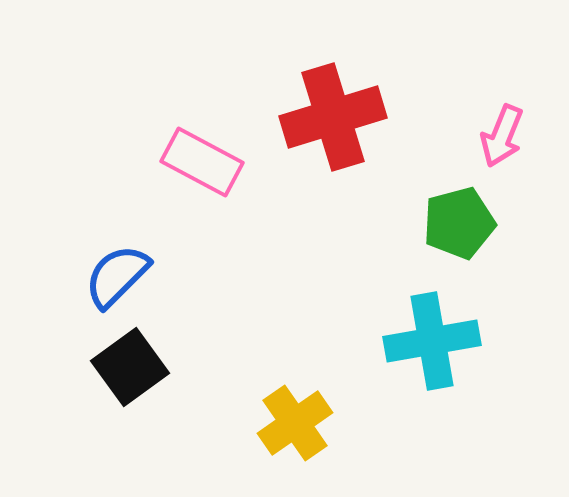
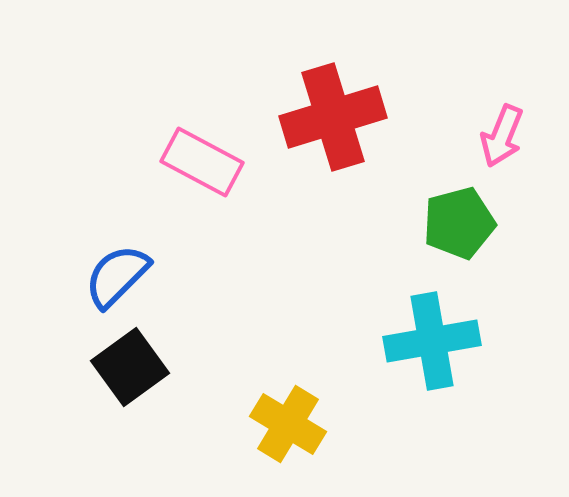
yellow cross: moved 7 px left, 1 px down; rotated 24 degrees counterclockwise
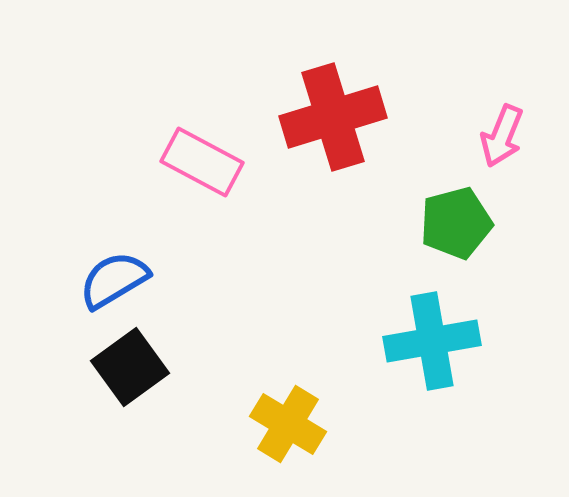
green pentagon: moved 3 px left
blue semicircle: moved 3 px left, 4 px down; rotated 14 degrees clockwise
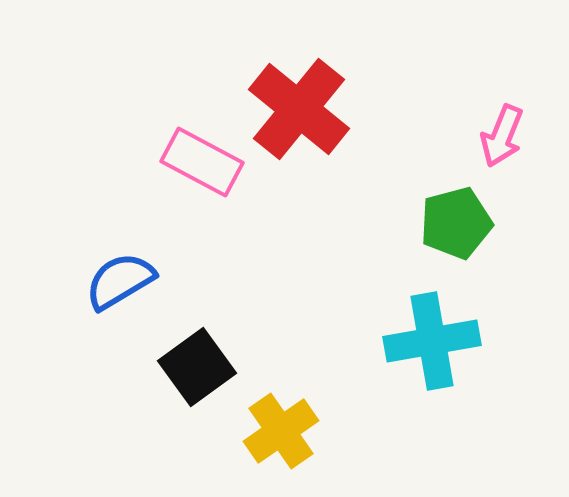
red cross: moved 34 px left, 8 px up; rotated 34 degrees counterclockwise
blue semicircle: moved 6 px right, 1 px down
black square: moved 67 px right
yellow cross: moved 7 px left, 7 px down; rotated 24 degrees clockwise
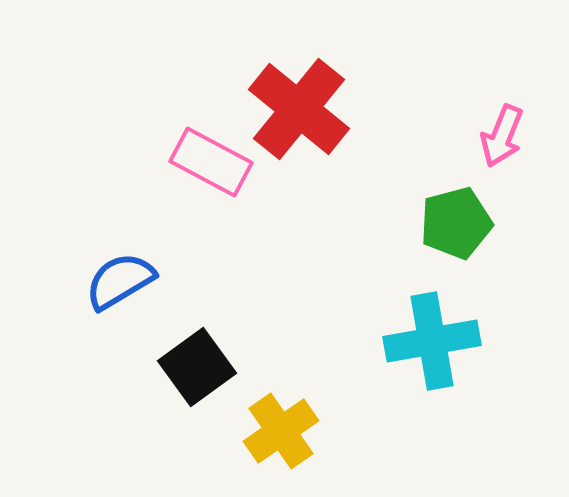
pink rectangle: moved 9 px right
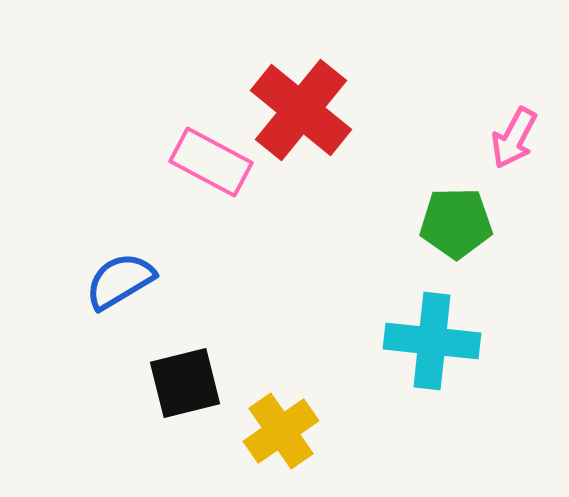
red cross: moved 2 px right, 1 px down
pink arrow: moved 12 px right, 2 px down; rotated 6 degrees clockwise
green pentagon: rotated 14 degrees clockwise
cyan cross: rotated 16 degrees clockwise
black square: moved 12 px left, 16 px down; rotated 22 degrees clockwise
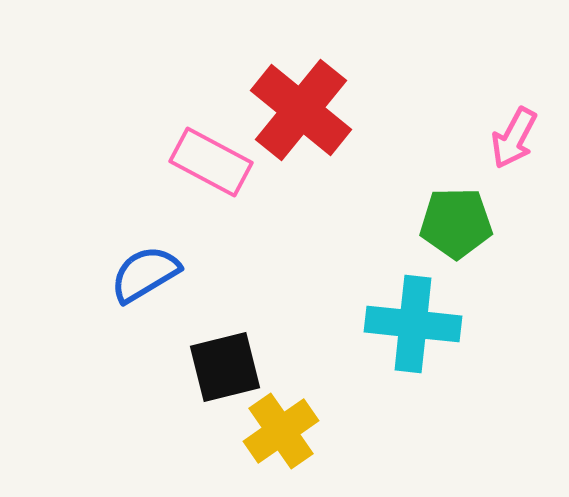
blue semicircle: moved 25 px right, 7 px up
cyan cross: moved 19 px left, 17 px up
black square: moved 40 px right, 16 px up
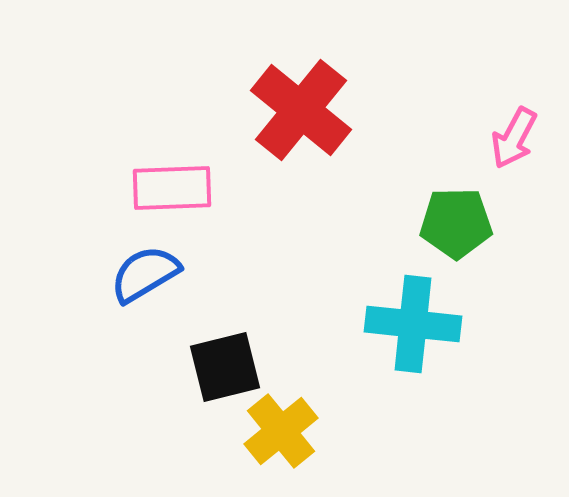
pink rectangle: moved 39 px left, 26 px down; rotated 30 degrees counterclockwise
yellow cross: rotated 4 degrees counterclockwise
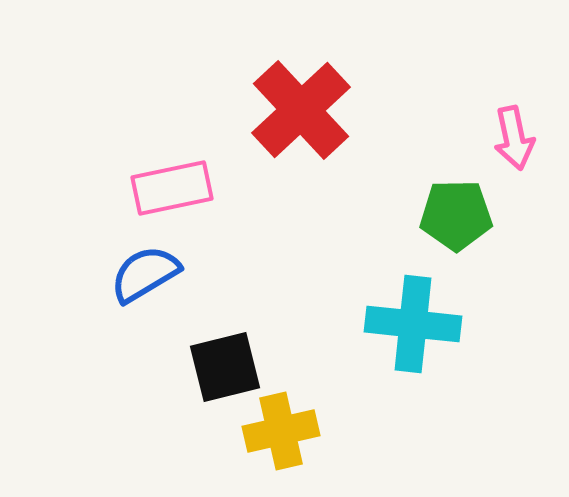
red cross: rotated 8 degrees clockwise
pink arrow: rotated 40 degrees counterclockwise
pink rectangle: rotated 10 degrees counterclockwise
green pentagon: moved 8 px up
yellow cross: rotated 26 degrees clockwise
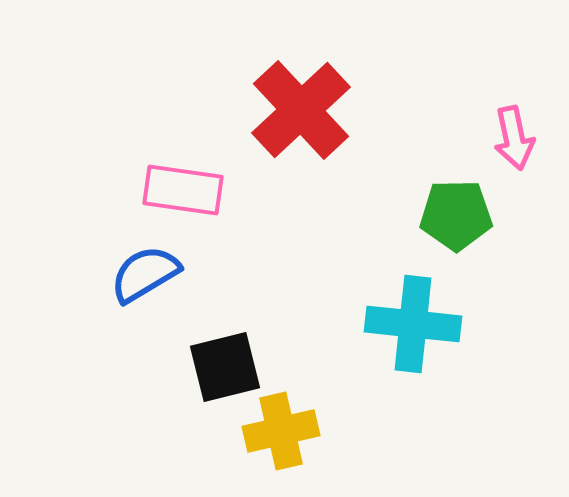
pink rectangle: moved 11 px right, 2 px down; rotated 20 degrees clockwise
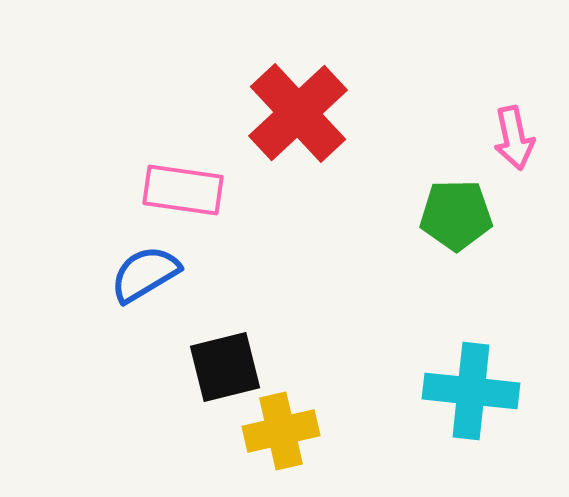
red cross: moved 3 px left, 3 px down
cyan cross: moved 58 px right, 67 px down
